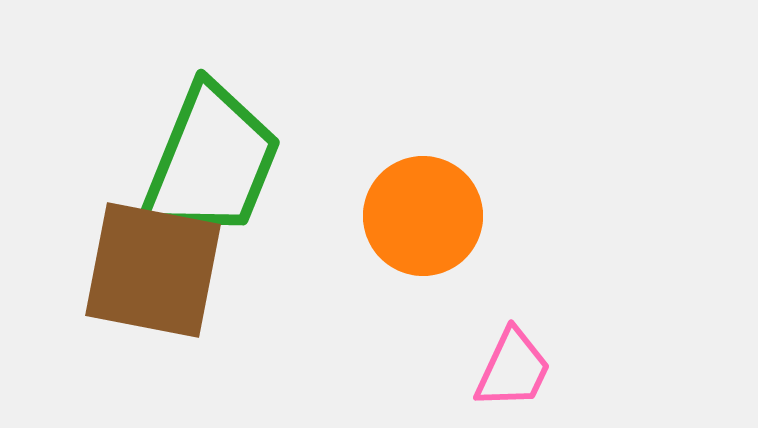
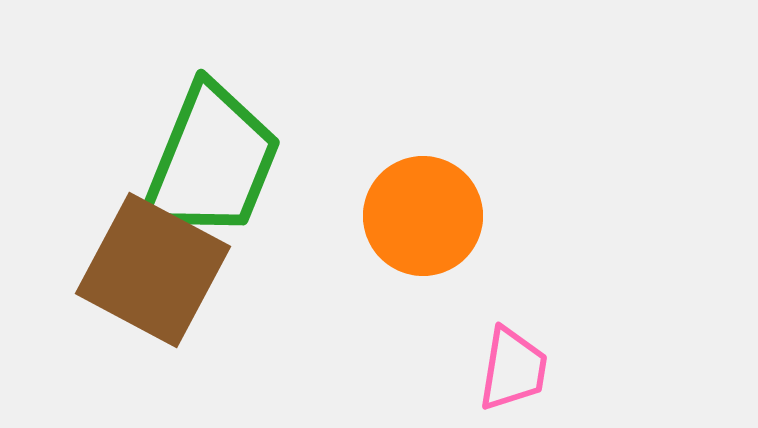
brown square: rotated 17 degrees clockwise
pink trapezoid: rotated 16 degrees counterclockwise
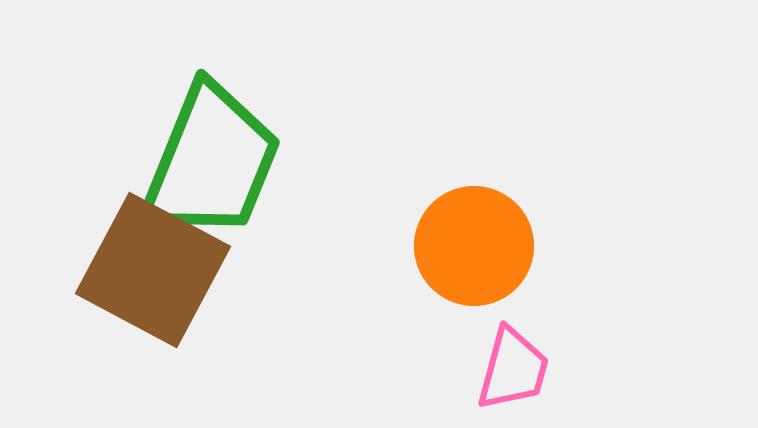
orange circle: moved 51 px right, 30 px down
pink trapezoid: rotated 6 degrees clockwise
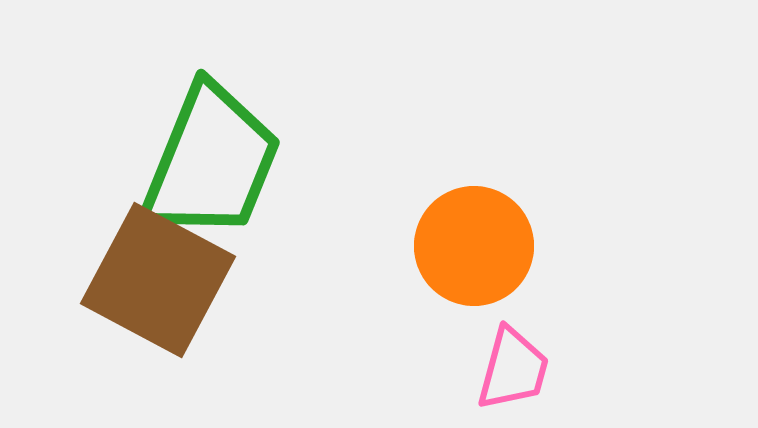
brown square: moved 5 px right, 10 px down
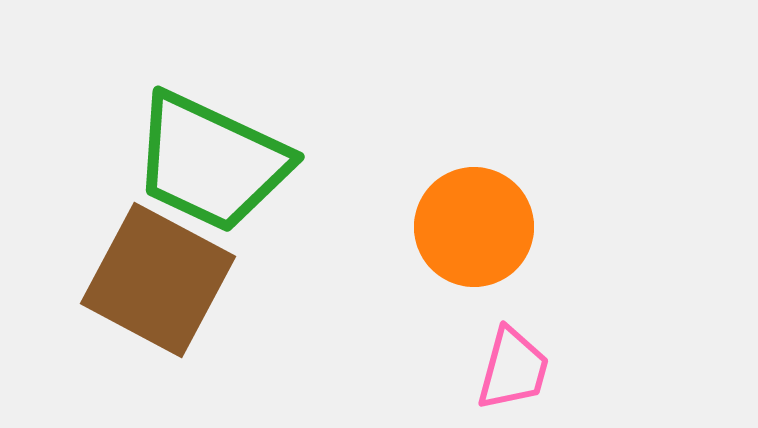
green trapezoid: rotated 93 degrees clockwise
orange circle: moved 19 px up
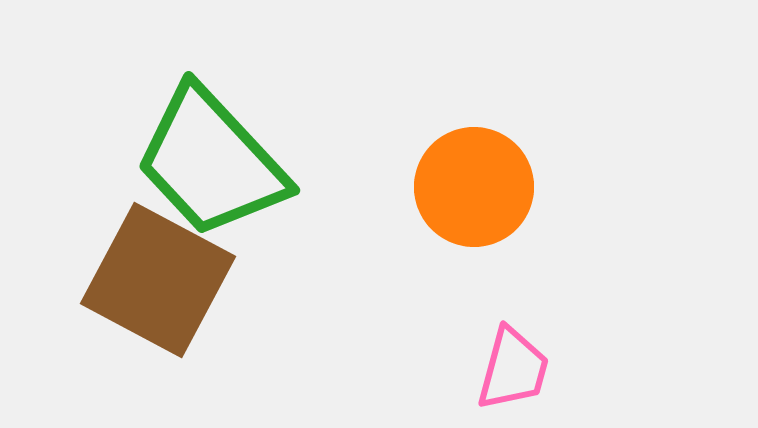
green trapezoid: rotated 22 degrees clockwise
orange circle: moved 40 px up
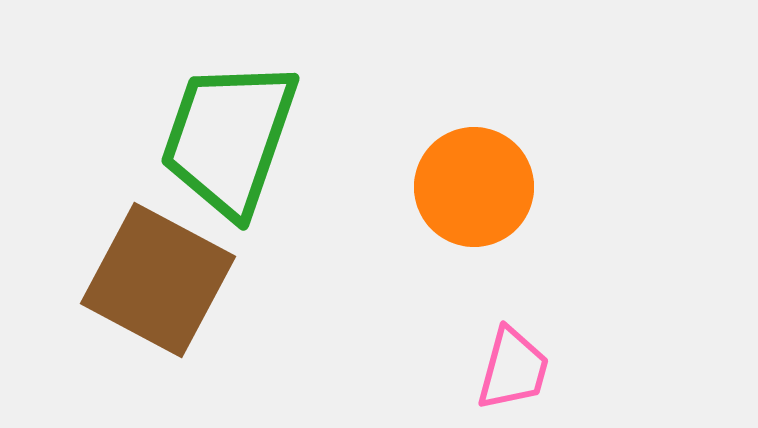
green trapezoid: moved 18 px right, 24 px up; rotated 62 degrees clockwise
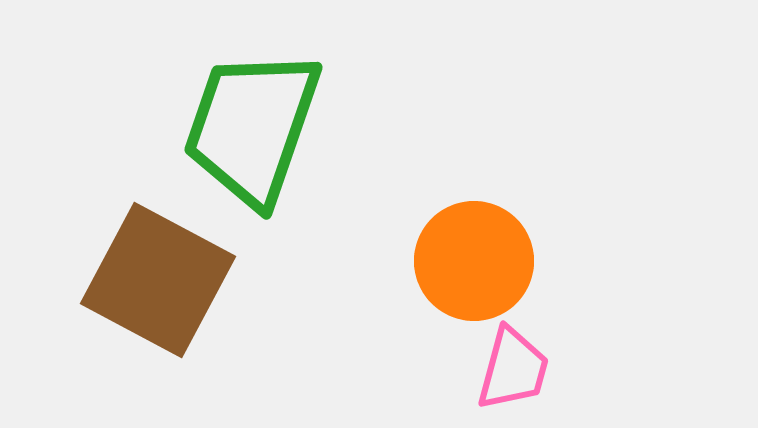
green trapezoid: moved 23 px right, 11 px up
orange circle: moved 74 px down
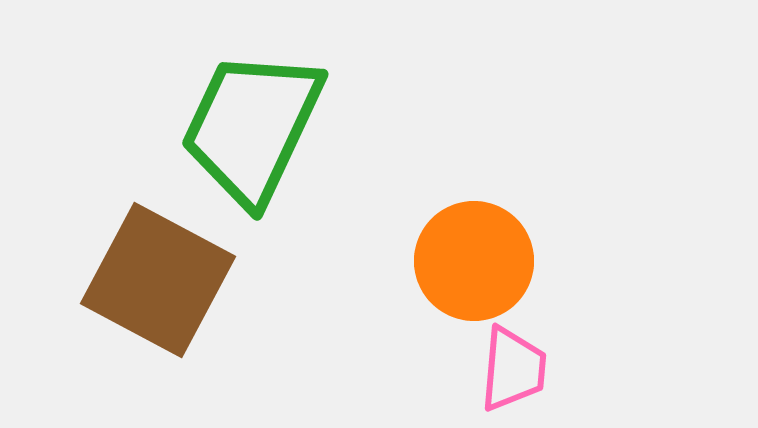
green trapezoid: rotated 6 degrees clockwise
pink trapezoid: rotated 10 degrees counterclockwise
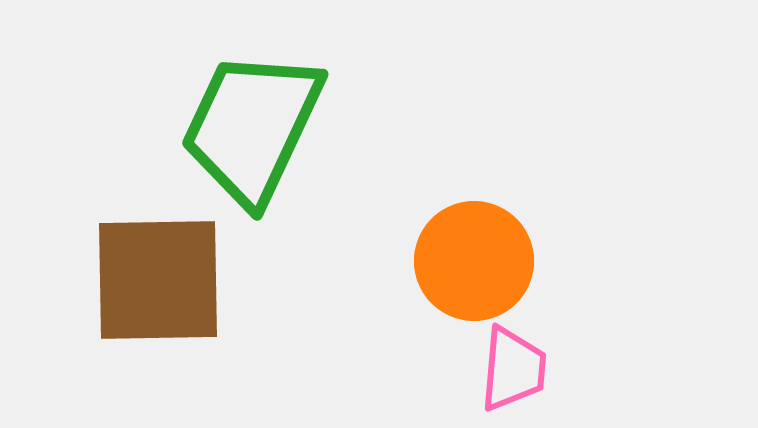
brown square: rotated 29 degrees counterclockwise
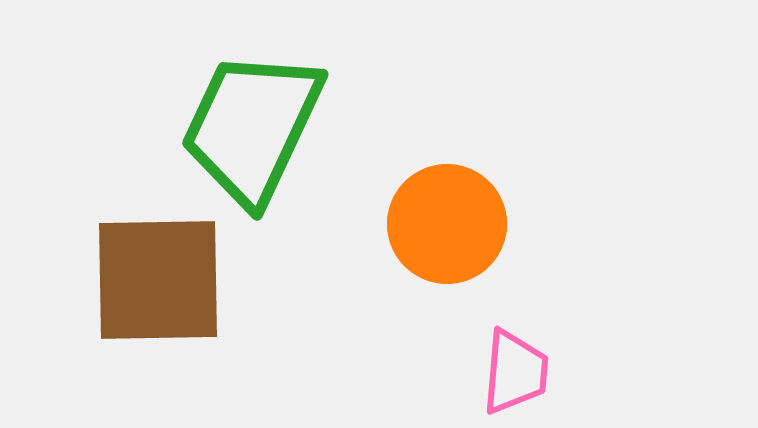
orange circle: moved 27 px left, 37 px up
pink trapezoid: moved 2 px right, 3 px down
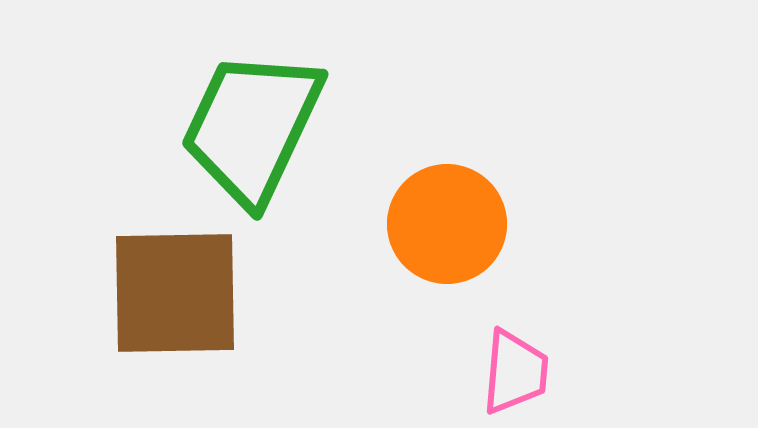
brown square: moved 17 px right, 13 px down
